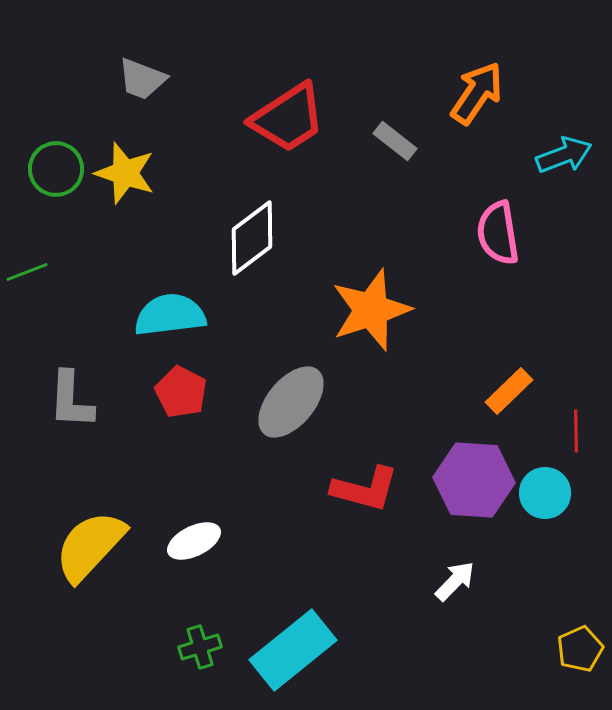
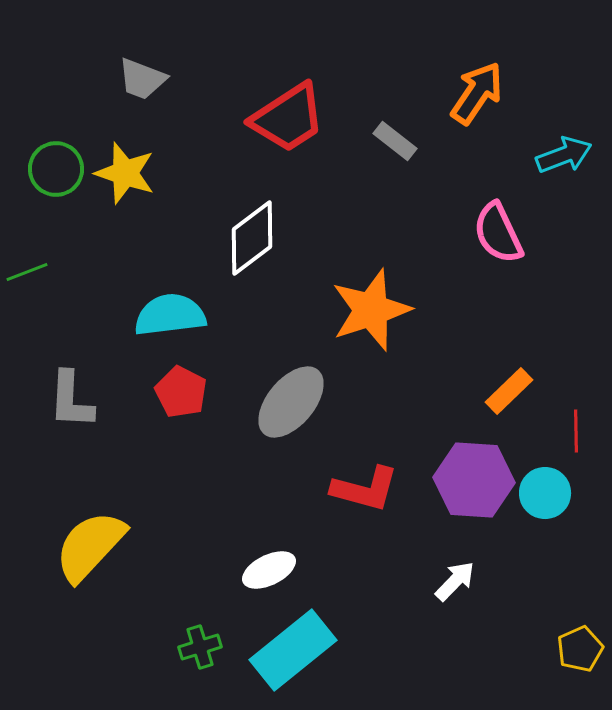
pink semicircle: rotated 16 degrees counterclockwise
white ellipse: moved 75 px right, 29 px down
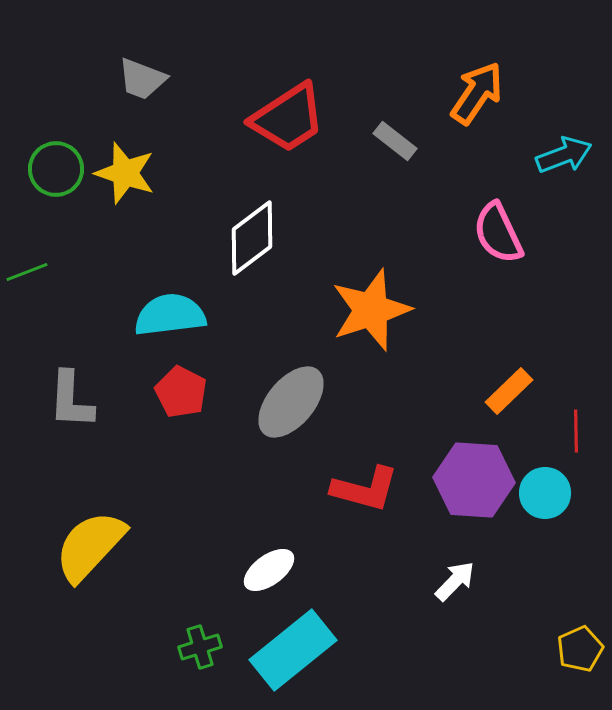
white ellipse: rotated 10 degrees counterclockwise
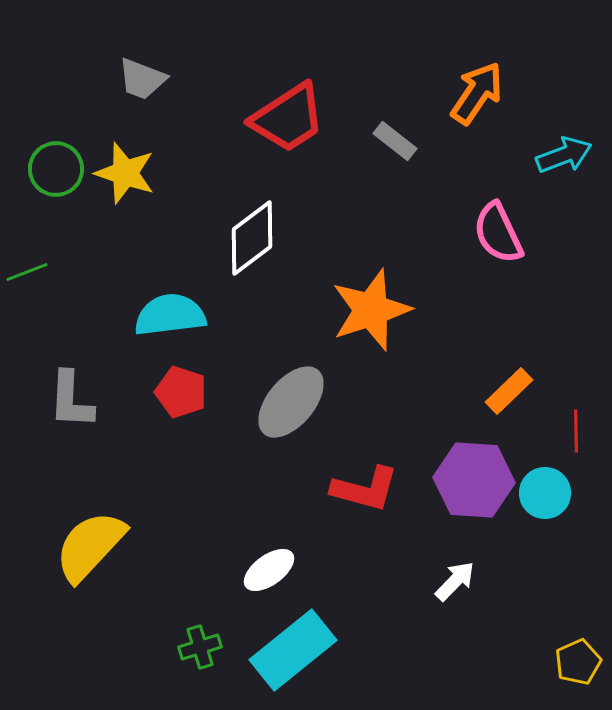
red pentagon: rotated 9 degrees counterclockwise
yellow pentagon: moved 2 px left, 13 px down
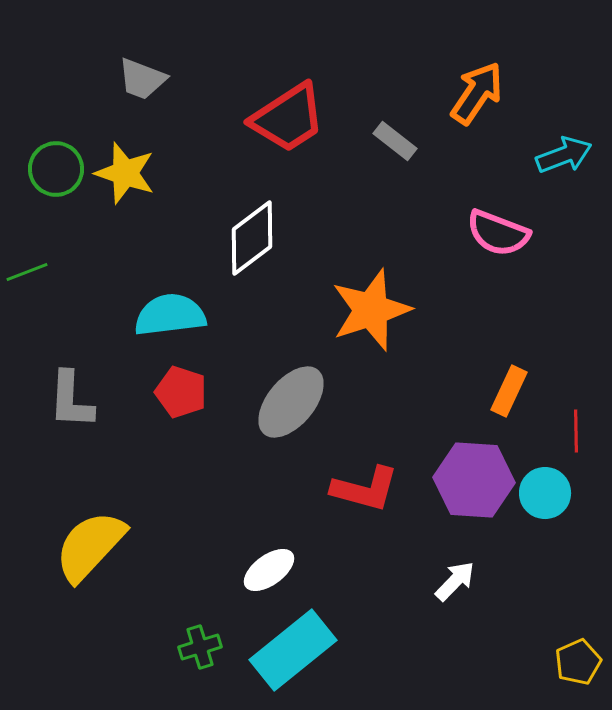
pink semicircle: rotated 44 degrees counterclockwise
orange rectangle: rotated 21 degrees counterclockwise
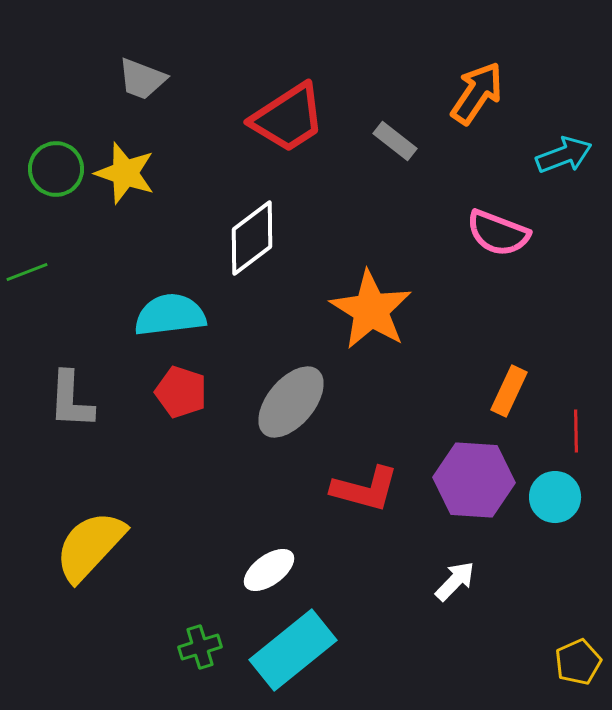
orange star: rotated 22 degrees counterclockwise
cyan circle: moved 10 px right, 4 px down
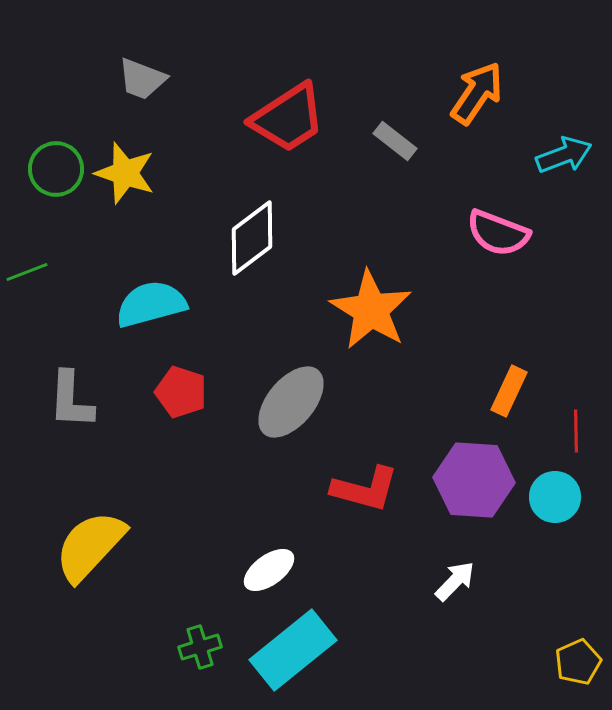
cyan semicircle: moved 19 px left, 11 px up; rotated 8 degrees counterclockwise
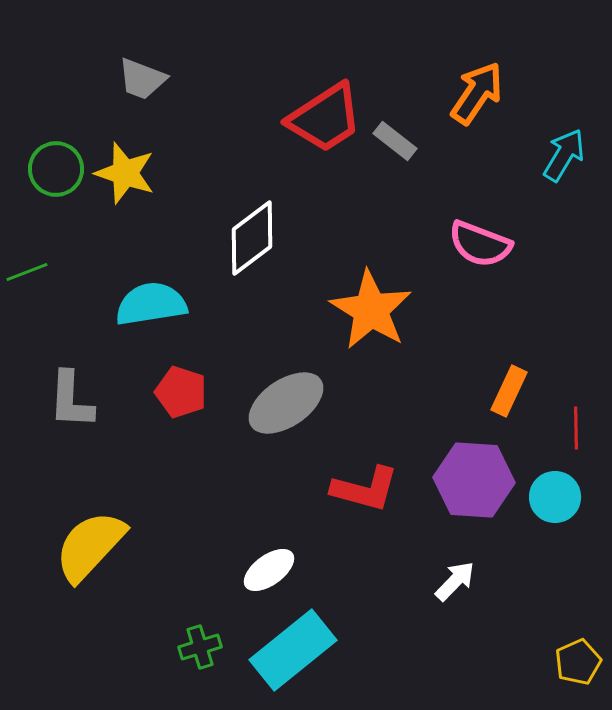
red trapezoid: moved 37 px right
cyan arrow: rotated 38 degrees counterclockwise
pink semicircle: moved 18 px left, 11 px down
cyan semicircle: rotated 6 degrees clockwise
gray ellipse: moved 5 px left, 1 px down; rotated 16 degrees clockwise
red line: moved 3 px up
